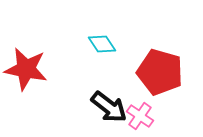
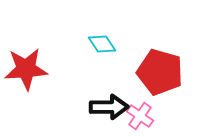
red star: rotated 15 degrees counterclockwise
black arrow: rotated 39 degrees counterclockwise
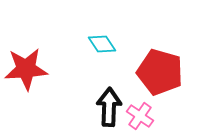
black arrow: rotated 87 degrees counterclockwise
